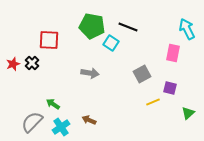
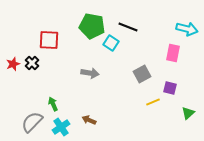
cyan arrow: rotated 130 degrees clockwise
green arrow: rotated 32 degrees clockwise
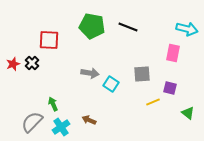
cyan square: moved 41 px down
gray square: rotated 24 degrees clockwise
green triangle: rotated 40 degrees counterclockwise
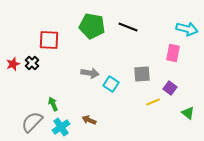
purple square: rotated 24 degrees clockwise
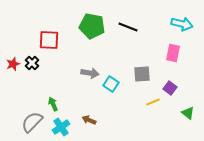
cyan arrow: moved 5 px left, 5 px up
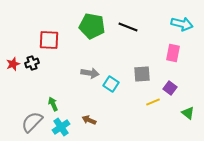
black cross: rotated 24 degrees clockwise
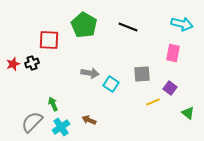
green pentagon: moved 8 px left, 1 px up; rotated 20 degrees clockwise
